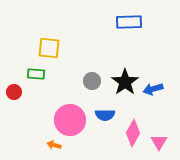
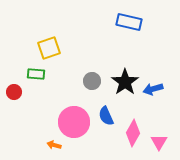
blue rectangle: rotated 15 degrees clockwise
yellow square: rotated 25 degrees counterclockwise
blue semicircle: moved 1 px right, 1 px down; rotated 66 degrees clockwise
pink circle: moved 4 px right, 2 px down
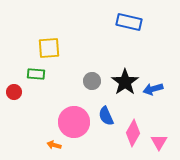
yellow square: rotated 15 degrees clockwise
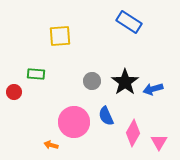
blue rectangle: rotated 20 degrees clockwise
yellow square: moved 11 px right, 12 px up
orange arrow: moved 3 px left
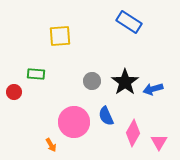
orange arrow: rotated 136 degrees counterclockwise
